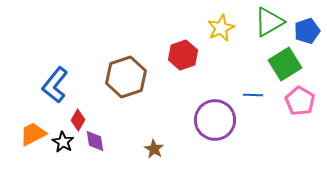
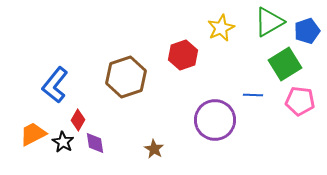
pink pentagon: rotated 24 degrees counterclockwise
purple diamond: moved 2 px down
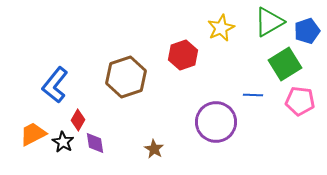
purple circle: moved 1 px right, 2 px down
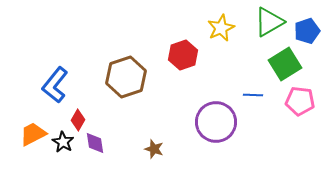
brown star: rotated 12 degrees counterclockwise
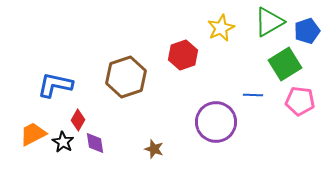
blue L-shape: rotated 63 degrees clockwise
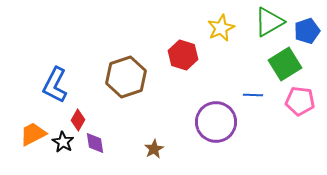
red hexagon: rotated 24 degrees counterclockwise
blue L-shape: rotated 75 degrees counterclockwise
brown star: rotated 24 degrees clockwise
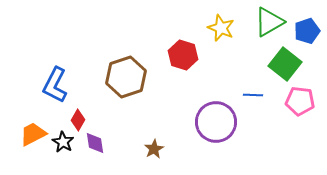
yellow star: rotated 24 degrees counterclockwise
green square: rotated 20 degrees counterclockwise
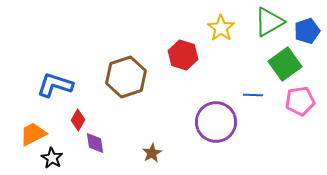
yellow star: rotated 12 degrees clockwise
green square: rotated 16 degrees clockwise
blue L-shape: rotated 81 degrees clockwise
pink pentagon: rotated 16 degrees counterclockwise
black star: moved 11 px left, 16 px down
brown star: moved 2 px left, 4 px down
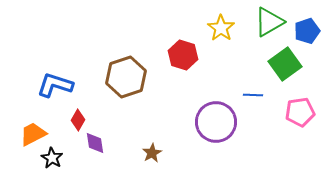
pink pentagon: moved 11 px down
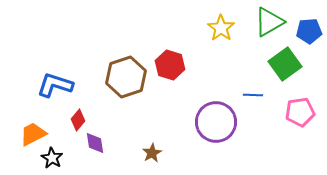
blue pentagon: moved 2 px right; rotated 15 degrees clockwise
red hexagon: moved 13 px left, 10 px down
red diamond: rotated 10 degrees clockwise
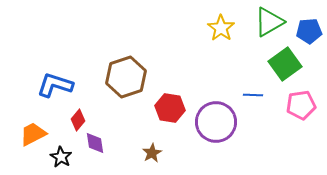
red hexagon: moved 43 px down; rotated 8 degrees counterclockwise
pink pentagon: moved 1 px right, 7 px up
black star: moved 9 px right, 1 px up
